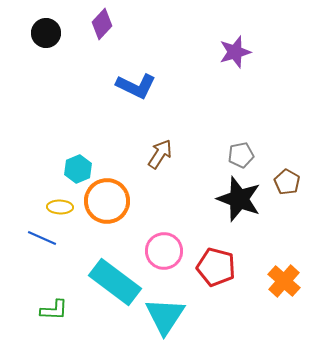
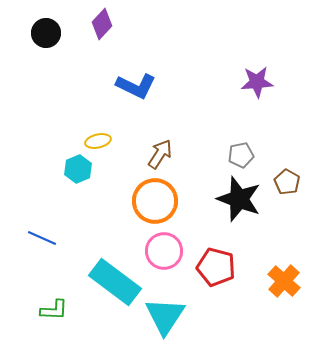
purple star: moved 22 px right, 30 px down; rotated 12 degrees clockwise
orange circle: moved 48 px right
yellow ellipse: moved 38 px right, 66 px up; rotated 15 degrees counterclockwise
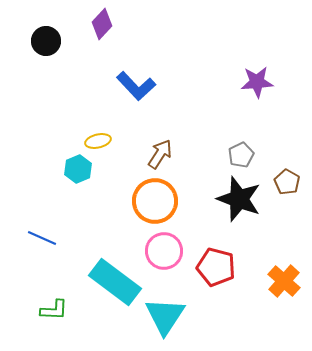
black circle: moved 8 px down
blue L-shape: rotated 21 degrees clockwise
gray pentagon: rotated 15 degrees counterclockwise
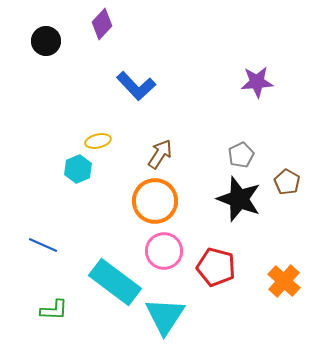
blue line: moved 1 px right, 7 px down
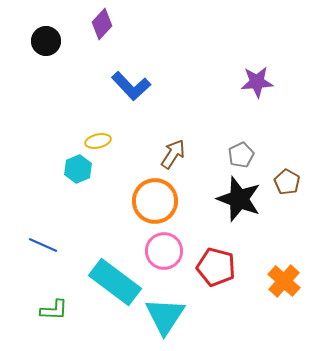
blue L-shape: moved 5 px left
brown arrow: moved 13 px right
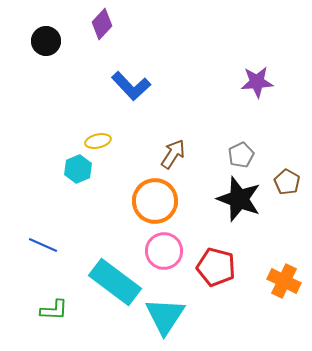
orange cross: rotated 16 degrees counterclockwise
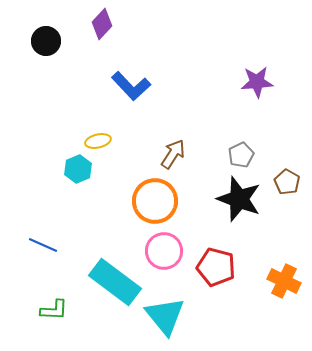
cyan triangle: rotated 12 degrees counterclockwise
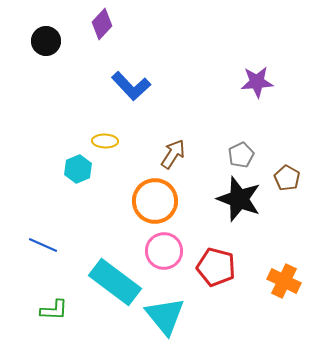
yellow ellipse: moved 7 px right; rotated 15 degrees clockwise
brown pentagon: moved 4 px up
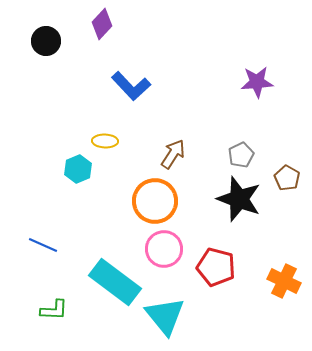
pink circle: moved 2 px up
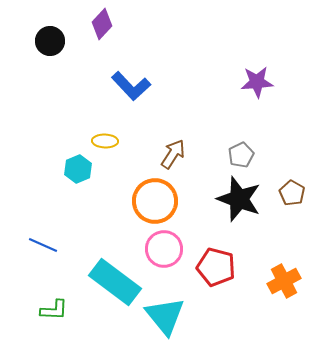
black circle: moved 4 px right
brown pentagon: moved 5 px right, 15 px down
orange cross: rotated 36 degrees clockwise
